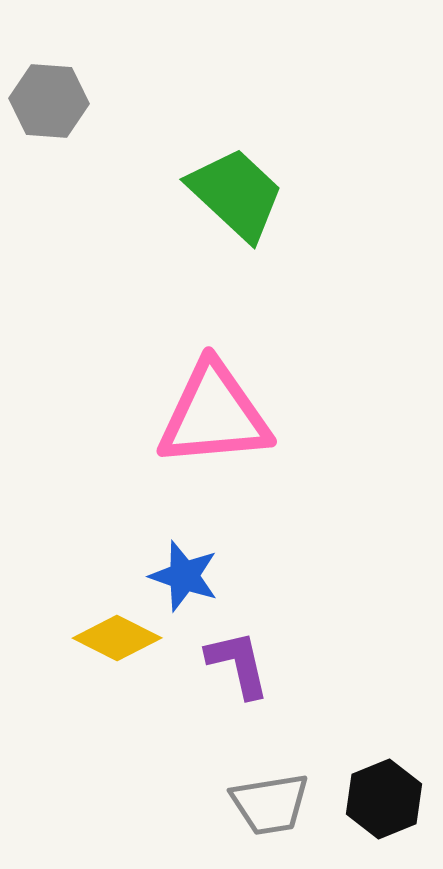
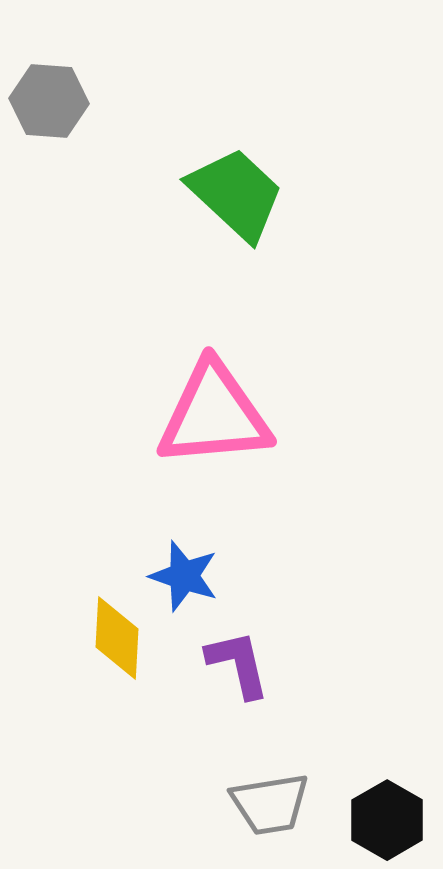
yellow diamond: rotated 66 degrees clockwise
black hexagon: moved 3 px right, 21 px down; rotated 8 degrees counterclockwise
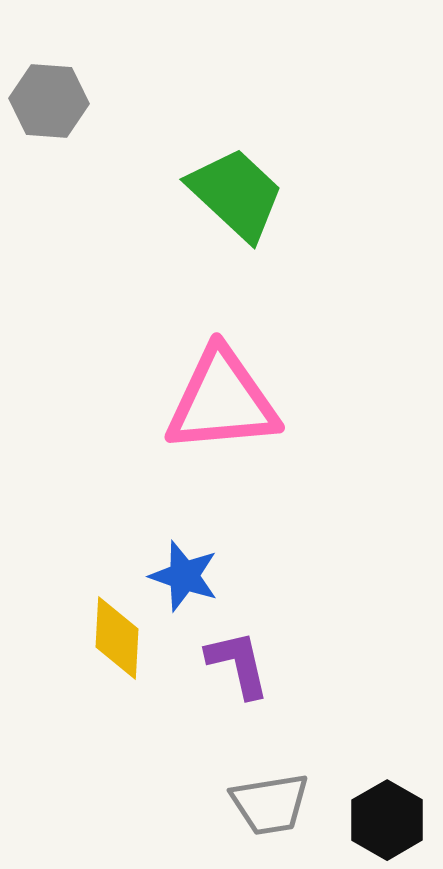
pink triangle: moved 8 px right, 14 px up
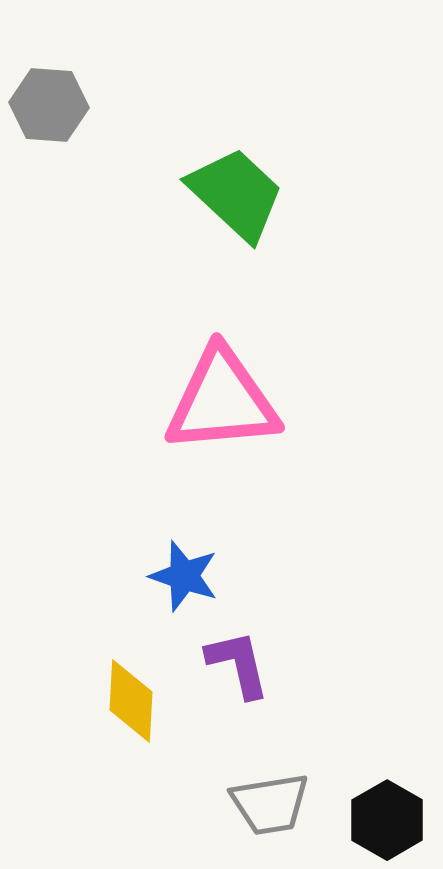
gray hexagon: moved 4 px down
yellow diamond: moved 14 px right, 63 px down
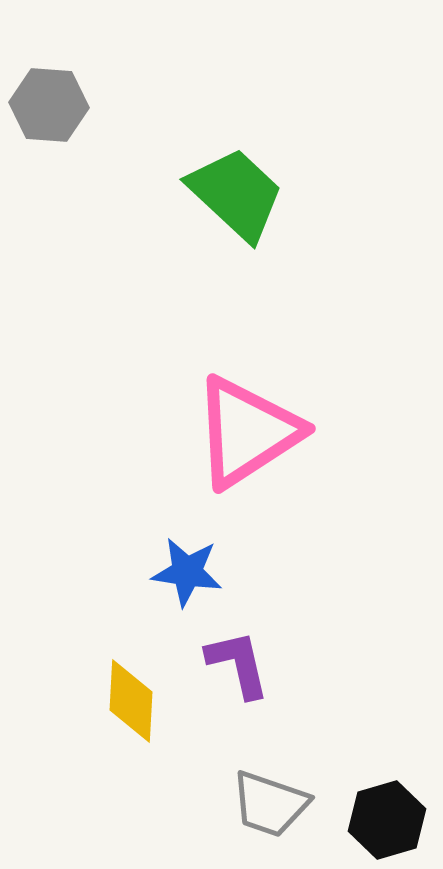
pink triangle: moved 25 px right, 31 px down; rotated 28 degrees counterclockwise
blue star: moved 3 px right, 4 px up; rotated 10 degrees counterclockwise
gray trapezoid: rotated 28 degrees clockwise
black hexagon: rotated 14 degrees clockwise
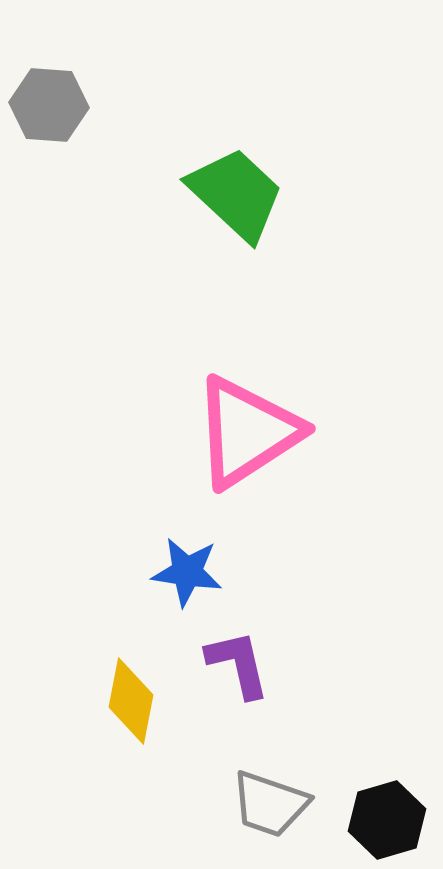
yellow diamond: rotated 8 degrees clockwise
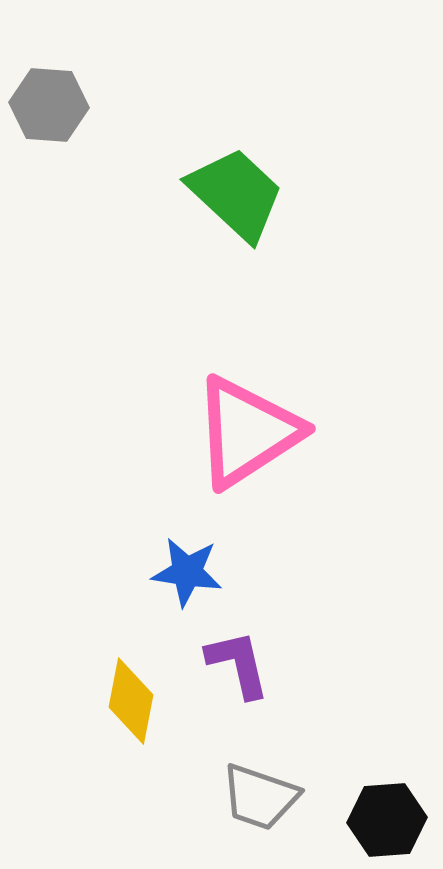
gray trapezoid: moved 10 px left, 7 px up
black hexagon: rotated 12 degrees clockwise
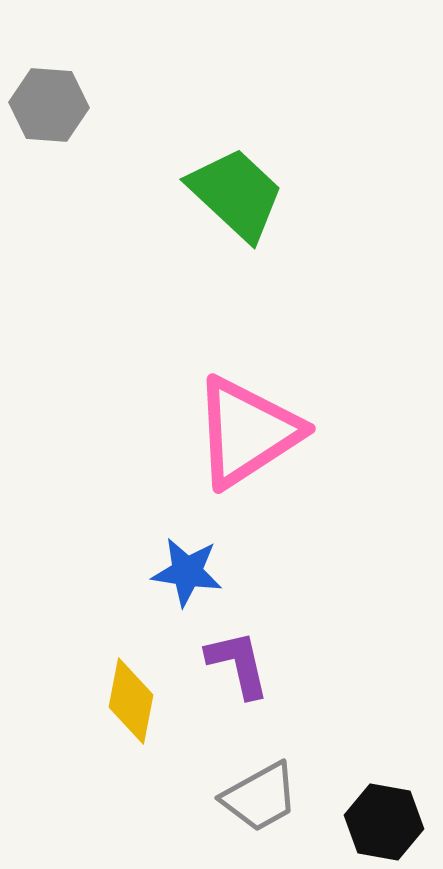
gray trapezoid: rotated 48 degrees counterclockwise
black hexagon: moved 3 px left, 2 px down; rotated 14 degrees clockwise
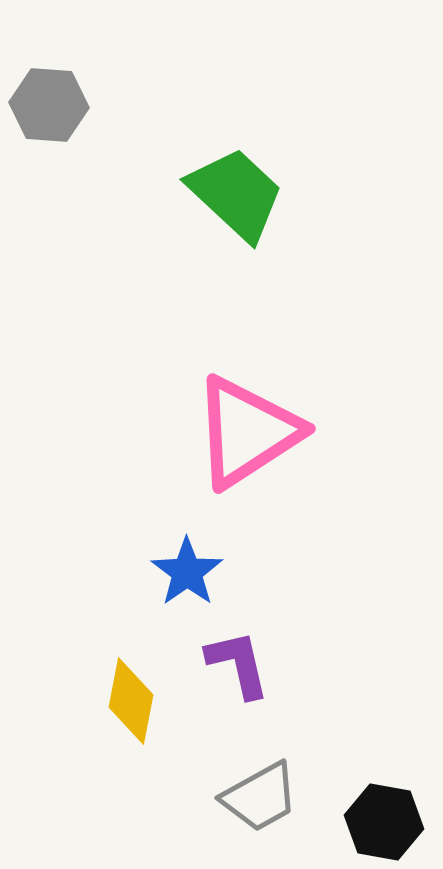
blue star: rotated 28 degrees clockwise
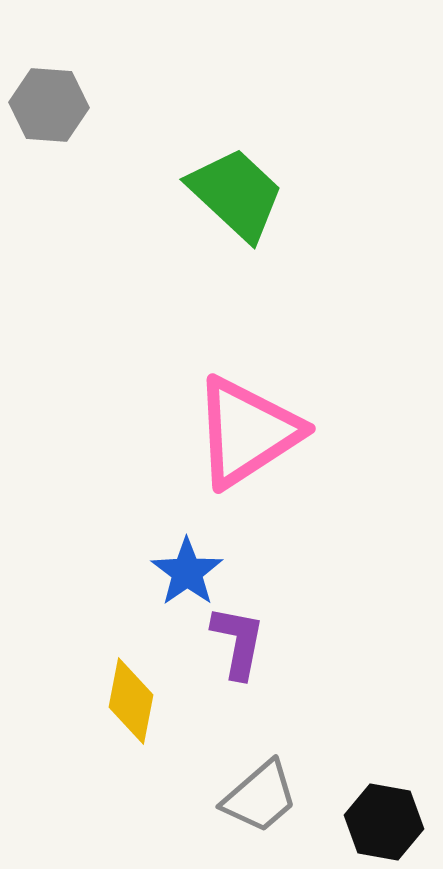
purple L-shape: moved 22 px up; rotated 24 degrees clockwise
gray trapezoid: rotated 12 degrees counterclockwise
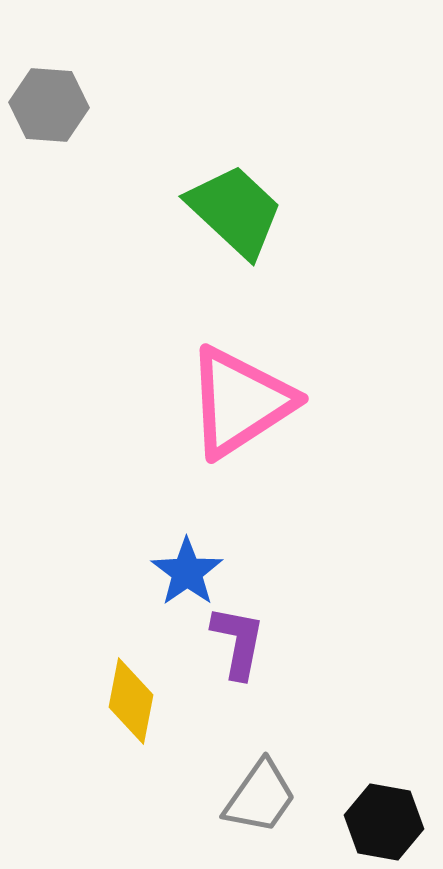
green trapezoid: moved 1 px left, 17 px down
pink triangle: moved 7 px left, 30 px up
gray trapezoid: rotated 14 degrees counterclockwise
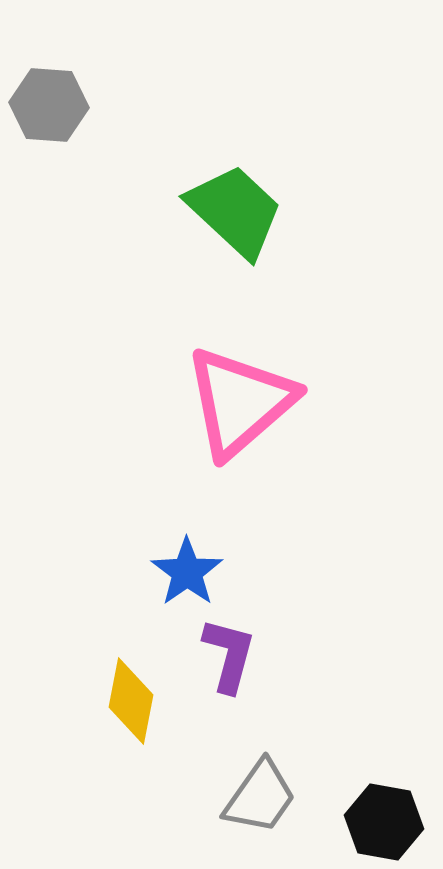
pink triangle: rotated 8 degrees counterclockwise
purple L-shape: moved 9 px left, 13 px down; rotated 4 degrees clockwise
